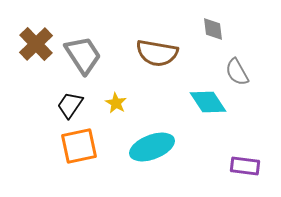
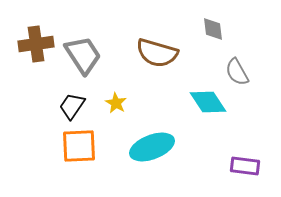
brown cross: rotated 36 degrees clockwise
brown semicircle: rotated 6 degrees clockwise
black trapezoid: moved 2 px right, 1 px down
orange square: rotated 9 degrees clockwise
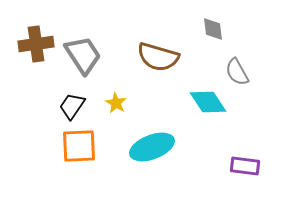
brown semicircle: moved 1 px right, 4 px down
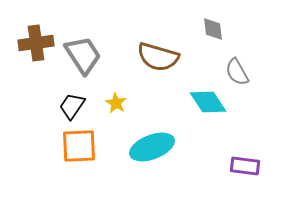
brown cross: moved 1 px up
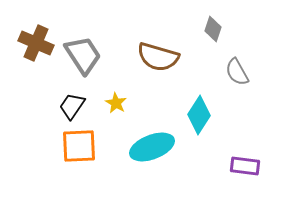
gray diamond: rotated 25 degrees clockwise
brown cross: rotated 32 degrees clockwise
cyan diamond: moved 9 px left, 13 px down; rotated 66 degrees clockwise
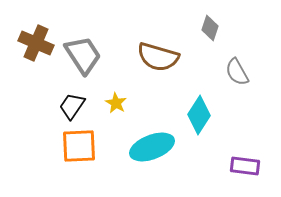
gray diamond: moved 3 px left, 1 px up
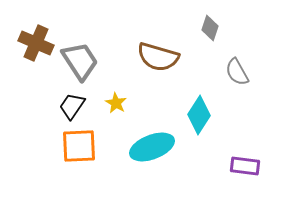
gray trapezoid: moved 3 px left, 6 px down
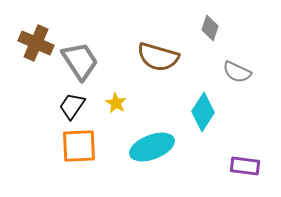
gray semicircle: rotated 36 degrees counterclockwise
cyan diamond: moved 4 px right, 3 px up
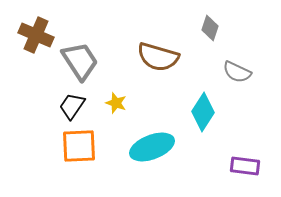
brown cross: moved 8 px up
yellow star: rotated 10 degrees counterclockwise
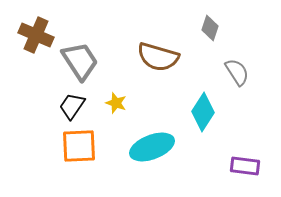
gray semicircle: rotated 148 degrees counterclockwise
